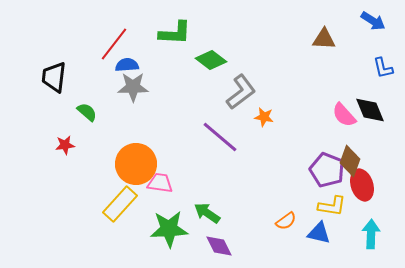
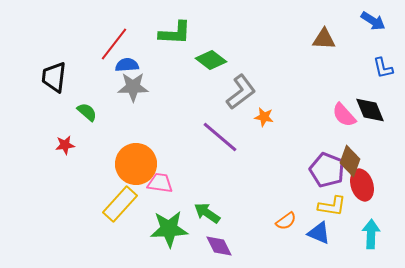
blue triangle: rotated 10 degrees clockwise
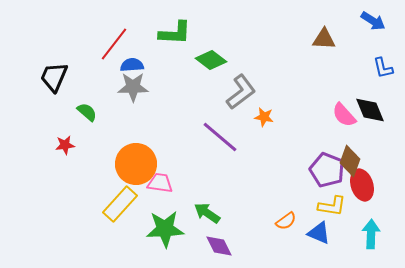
blue semicircle: moved 5 px right
black trapezoid: rotated 16 degrees clockwise
green star: moved 4 px left
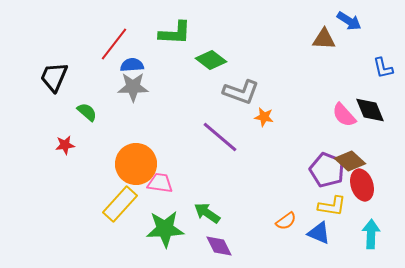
blue arrow: moved 24 px left
gray L-shape: rotated 57 degrees clockwise
brown diamond: rotated 68 degrees counterclockwise
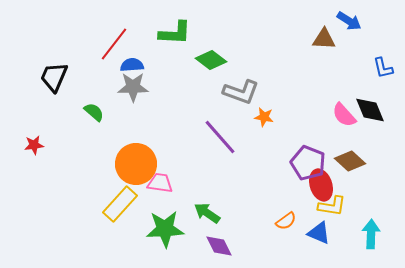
green semicircle: moved 7 px right
purple line: rotated 9 degrees clockwise
red star: moved 31 px left
purple pentagon: moved 19 px left, 7 px up
red ellipse: moved 41 px left
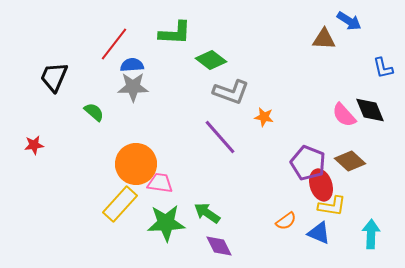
gray L-shape: moved 10 px left
green star: moved 1 px right, 6 px up
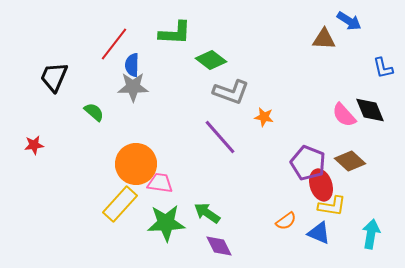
blue semicircle: rotated 85 degrees counterclockwise
cyan arrow: rotated 8 degrees clockwise
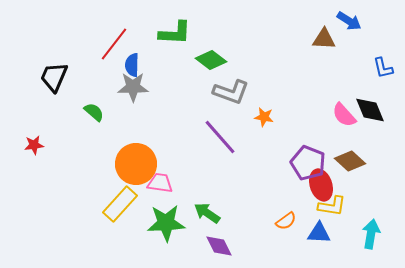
blue triangle: rotated 20 degrees counterclockwise
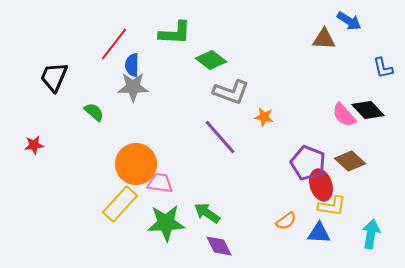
black diamond: moved 2 px left; rotated 20 degrees counterclockwise
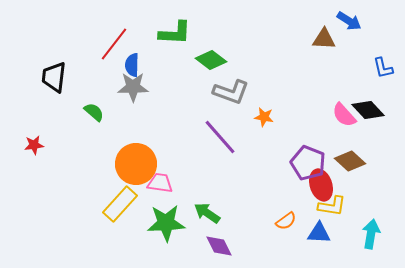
black trapezoid: rotated 16 degrees counterclockwise
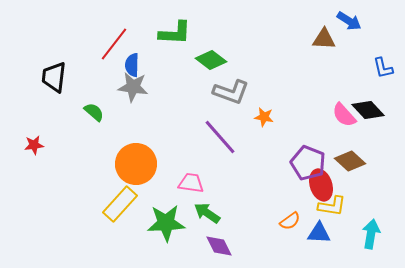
gray star: rotated 8 degrees clockwise
pink trapezoid: moved 31 px right
orange semicircle: moved 4 px right
